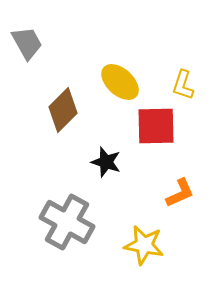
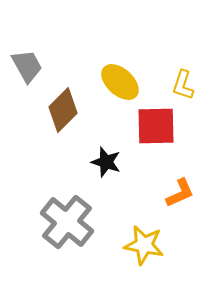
gray trapezoid: moved 23 px down
gray cross: rotated 10 degrees clockwise
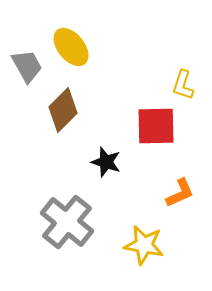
yellow ellipse: moved 49 px left, 35 px up; rotated 9 degrees clockwise
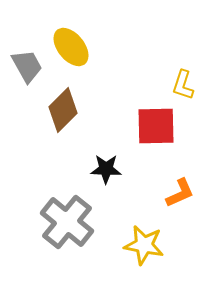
black star: moved 7 px down; rotated 16 degrees counterclockwise
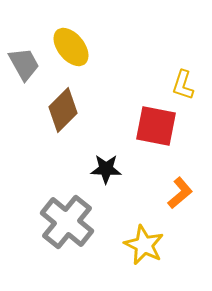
gray trapezoid: moved 3 px left, 2 px up
red square: rotated 12 degrees clockwise
orange L-shape: rotated 16 degrees counterclockwise
yellow star: rotated 15 degrees clockwise
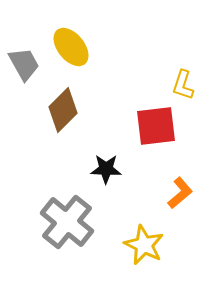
red square: rotated 18 degrees counterclockwise
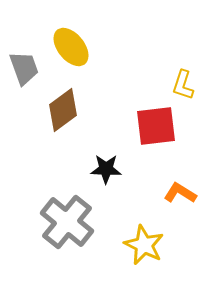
gray trapezoid: moved 4 px down; rotated 9 degrees clockwise
brown diamond: rotated 9 degrees clockwise
orange L-shape: rotated 108 degrees counterclockwise
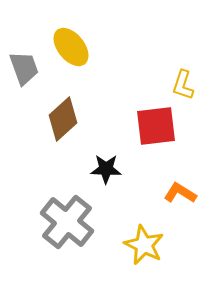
brown diamond: moved 9 px down; rotated 6 degrees counterclockwise
